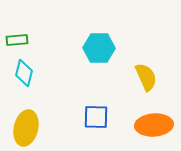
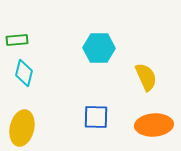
yellow ellipse: moved 4 px left
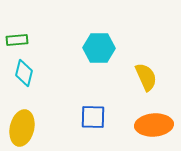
blue square: moved 3 px left
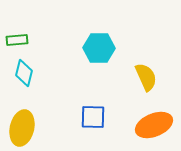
orange ellipse: rotated 18 degrees counterclockwise
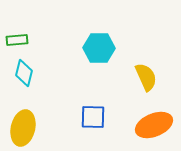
yellow ellipse: moved 1 px right
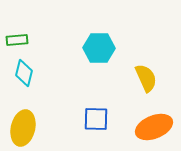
yellow semicircle: moved 1 px down
blue square: moved 3 px right, 2 px down
orange ellipse: moved 2 px down
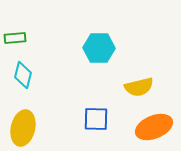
green rectangle: moved 2 px left, 2 px up
cyan diamond: moved 1 px left, 2 px down
yellow semicircle: moved 7 px left, 9 px down; rotated 100 degrees clockwise
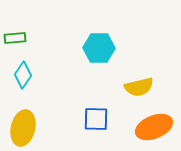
cyan diamond: rotated 20 degrees clockwise
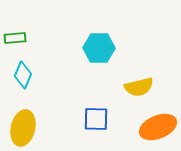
cyan diamond: rotated 12 degrees counterclockwise
orange ellipse: moved 4 px right
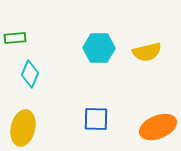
cyan diamond: moved 7 px right, 1 px up
yellow semicircle: moved 8 px right, 35 px up
